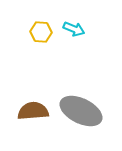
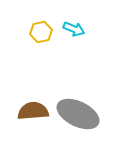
yellow hexagon: rotated 15 degrees counterclockwise
gray ellipse: moved 3 px left, 3 px down
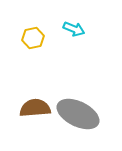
yellow hexagon: moved 8 px left, 6 px down
brown semicircle: moved 2 px right, 3 px up
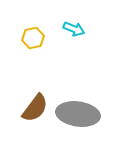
brown semicircle: rotated 132 degrees clockwise
gray ellipse: rotated 18 degrees counterclockwise
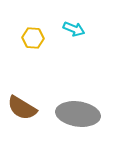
yellow hexagon: rotated 15 degrees clockwise
brown semicircle: moved 13 px left; rotated 84 degrees clockwise
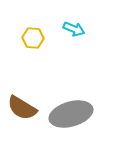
gray ellipse: moved 7 px left; rotated 24 degrees counterclockwise
